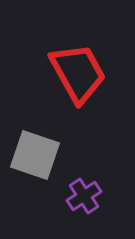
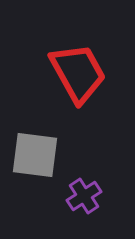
gray square: rotated 12 degrees counterclockwise
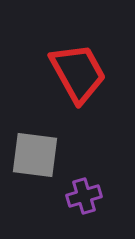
purple cross: rotated 16 degrees clockwise
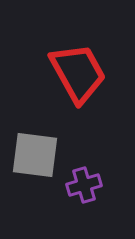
purple cross: moved 11 px up
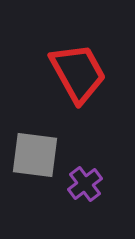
purple cross: moved 1 px right, 1 px up; rotated 20 degrees counterclockwise
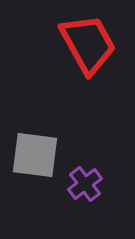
red trapezoid: moved 10 px right, 29 px up
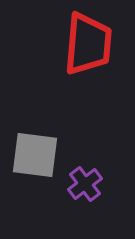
red trapezoid: rotated 34 degrees clockwise
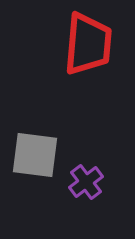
purple cross: moved 1 px right, 2 px up
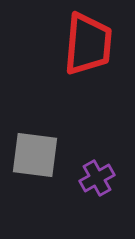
purple cross: moved 11 px right, 4 px up; rotated 8 degrees clockwise
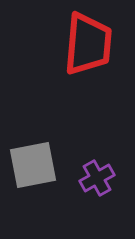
gray square: moved 2 px left, 10 px down; rotated 18 degrees counterclockwise
